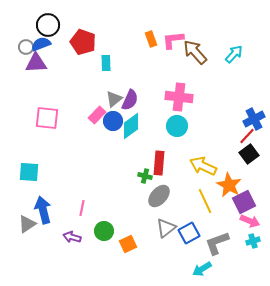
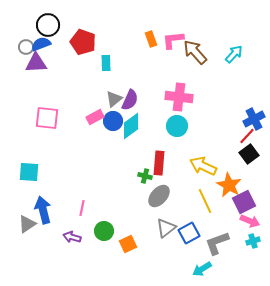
pink rectangle at (97, 115): moved 2 px left, 2 px down; rotated 18 degrees clockwise
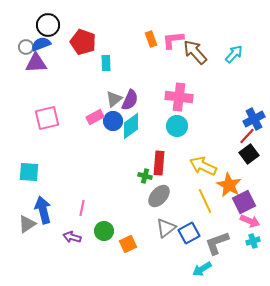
pink square at (47, 118): rotated 20 degrees counterclockwise
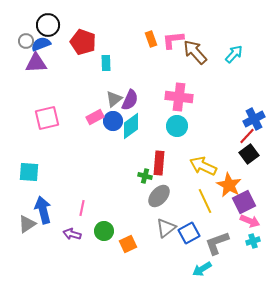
gray circle at (26, 47): moved 6 px up
purple arrow at (72, 237): moved 3 px up
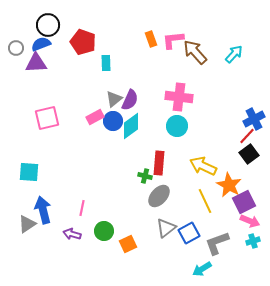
gray circle at (26, 41): moved 10 px left, 7 px down
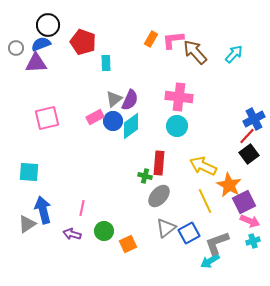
orange rectangle at (151, 39): rotated 49 degrees clockwise
cyan arrow at (202, 269): moved 8 px right, 8 px up
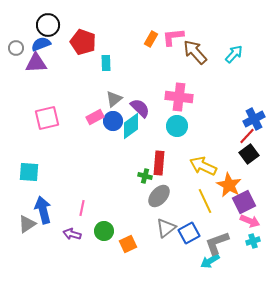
pink L-shape at (173, 40): moved 3 px up
purple semicircle at (130, 100): moved 10 px right, 8 px down; rotated 70 degrees counterclockwise
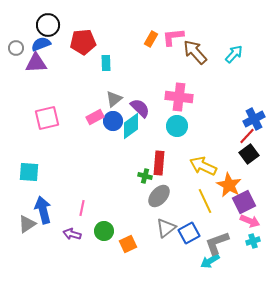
red pentagon at (83, 42): rotated 25 degrees counterclockwise
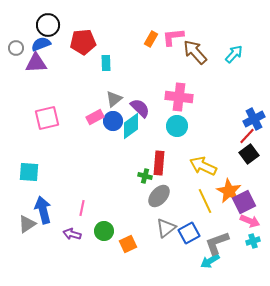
orange star at (229, 185): moved 6 px down
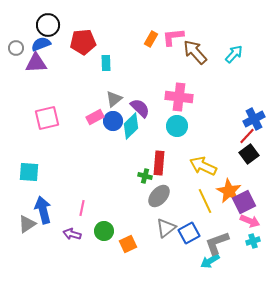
cyan diamond at (131, 126): rotated 8 degrees counterclockwise
